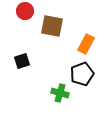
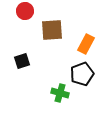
brown square: moved 4 px down; rotated 15 degrees counterclockwise
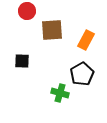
red circle: moved 2 px right
orange rectangle: moved 4 px up
black square: rotated 21 degrees clockwise
black pentagon: rotated 10 degrees counterclockwise
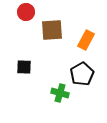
red circle: moved 1 px left, 1 px down
black square: moved 2 px right, 6 px down
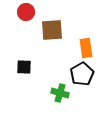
orange rectangle: moved 8 px down; rotated 36 degrees counterclockwise
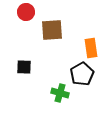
orange rectangle: moved 5 px right
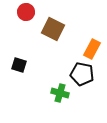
brown square: moved 1 px right, 1 px up; rotated 30 degrees clockwise
orange rectangle: moved 1 px right, 1 px down; rotated 36 degrees clockwise
black square: moved 5 px left, 2 px up; rotated 14 degrees clockwise
black pentagon: rotated 30 degrees counterclockwise
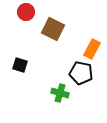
black square: moved 1 px right
black pentagon: moved 1 px left, 1 px up
